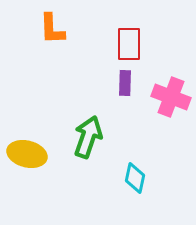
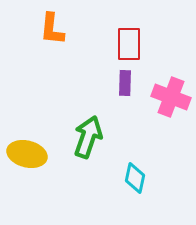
orange L-shape: rotated 8 degrees clockwise
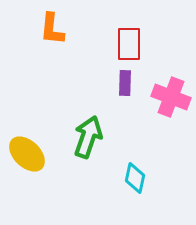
yellow ellipse: rotated 30 degrees clockwise
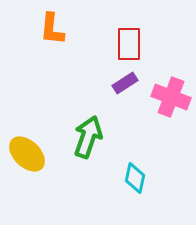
purple rectangle: rotated 55 degrees clockwise
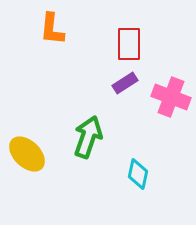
cyan diamond: moved 3 px right, 4 px up
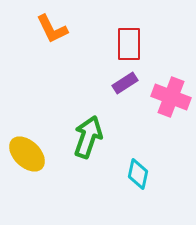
orange L-shape: rotated 32 degrees counterclockwise
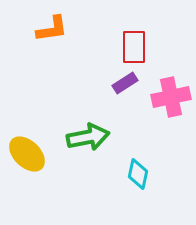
orange L-shape: rotated 72 degrees counterclockwise
red rectangle: moved 5 px right, 3 px down
pink cross: rotated 33 degrees counterclockwise
green arrow: rotated 60 degrees clockwise
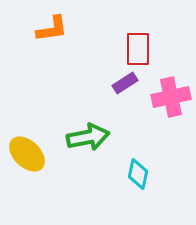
red rectangle: moved 4 px right, 2 px down
